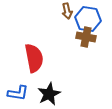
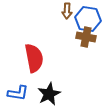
brown arrow: rotated 14 degrees clockwise
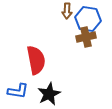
brown cross: rotated 24 degrees counterclockwise
red semicircle: moved 2 px right, 2 px down
blue L-shape: moved 2 px up
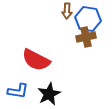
red semicircle: rotated 128 degrees clockwise
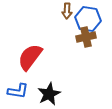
red semicircle: moved 6 px left, 3 px up; rotated 100 degrees clockwise
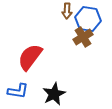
brown cross: moved 3 px left; rotated 18 degrees counterclockwise
black star: moved 5 px right
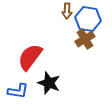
brown cross: moved 2 px right, 2 px down
black star: moved 5 px left, 11 px up; rotated 25 degrees counterclockwise
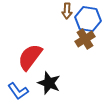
blue L-shape: rotated 45 degrees clockwise
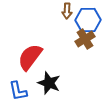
blue hexagon: moved 1 px down; rotated 10 degrees counterclockwise
blue L-shape: rotated 25 degrees clockwise
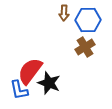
brown arrow: moved 3 px left, 2 px down
brown cross: moved 8 px down
red semicircle: moved 14 px down
blue L-shape: moved 1 px right, 1 px up
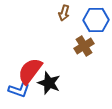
brown arrow: rotated 14 degrees clockwise
blue hexagon: moved 8 px right
brown cross: moved 1 px left, 1 px up
blue L-shape: rotated 60 degrees counterclockwise
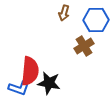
red semicircle: rotated 148 degrees clockwise
black star: rotated 10 degrees counterclockwise
blue L-shape: moved 2 px up
